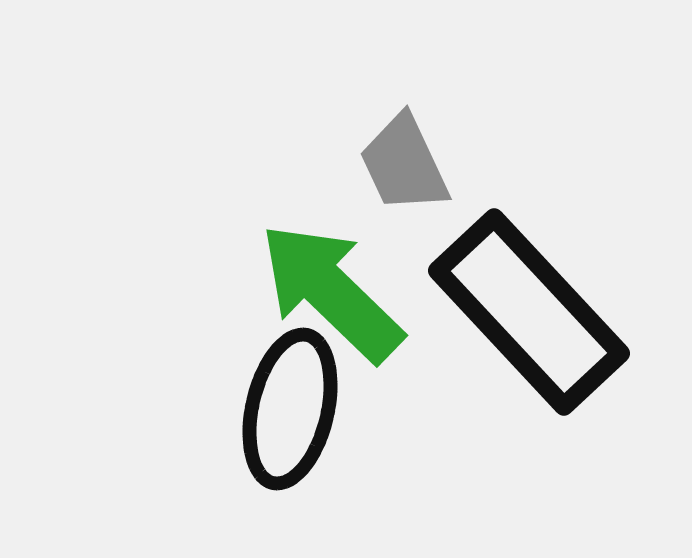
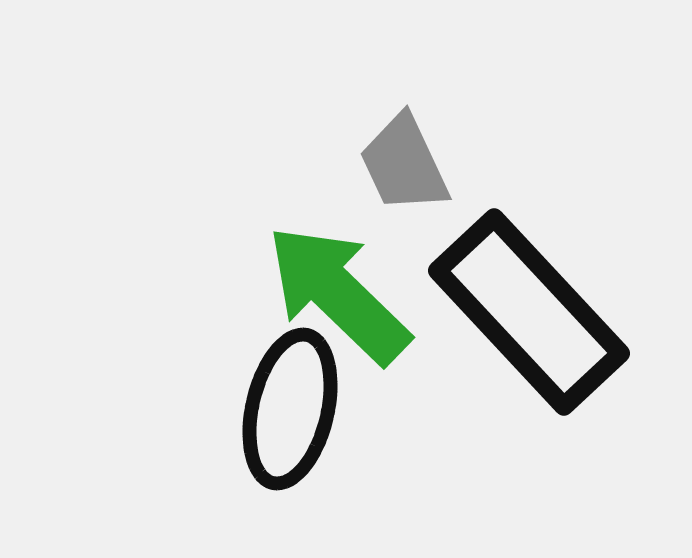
green arrow: moved 7 px right, 2 px down
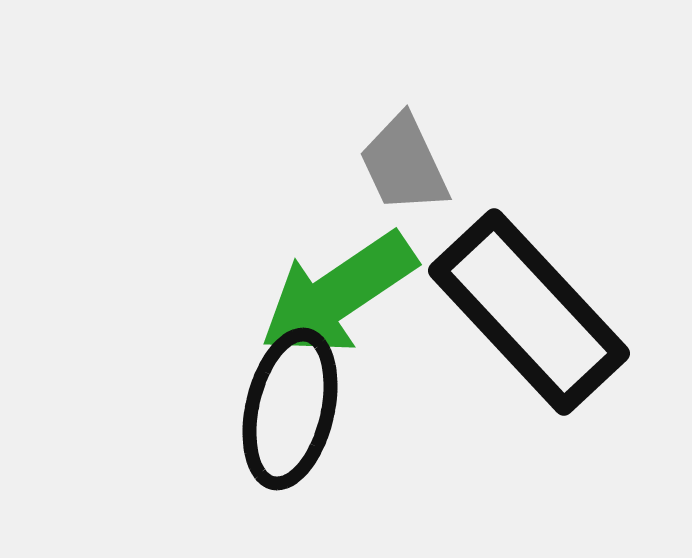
green arrow: rotated 78 degrees counterclockwise
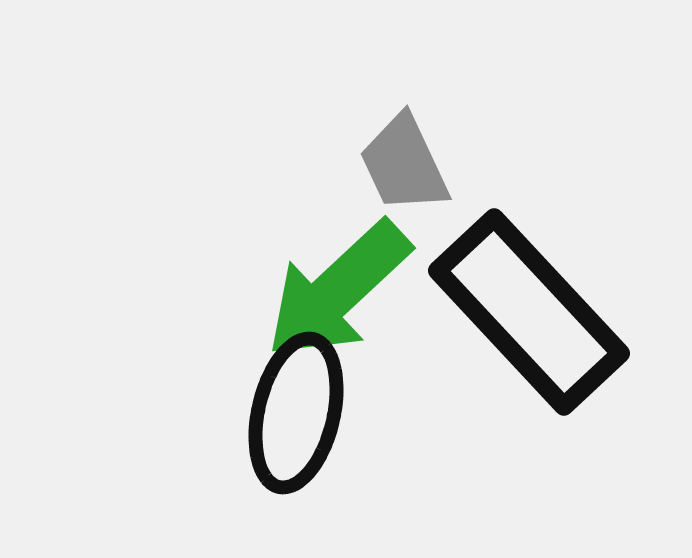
green arrow: moved 4 px up; rotated 9 degrees counterclockwise
black ellipse: moved 6 px right, 4 px down
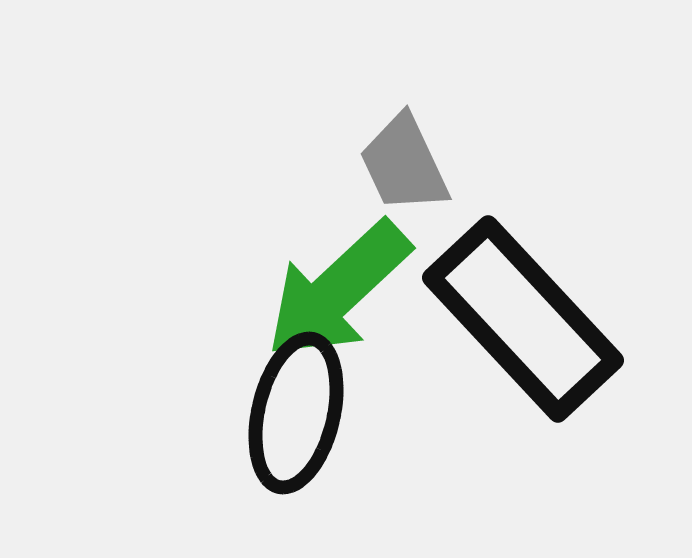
black rectangle: moved 6 px left, 7 px down
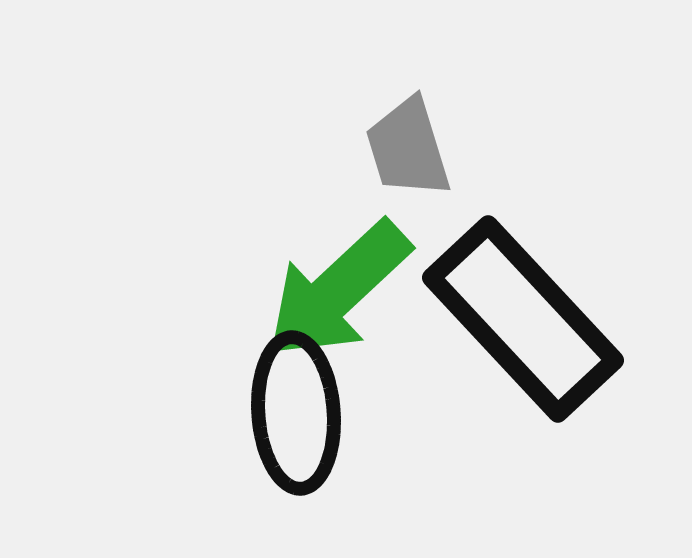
gray trapezoid: moved 4 px right, 16 px up; rotated 8 degrees clockwise
black ellipse: rotated 17 degrees counterclockwise
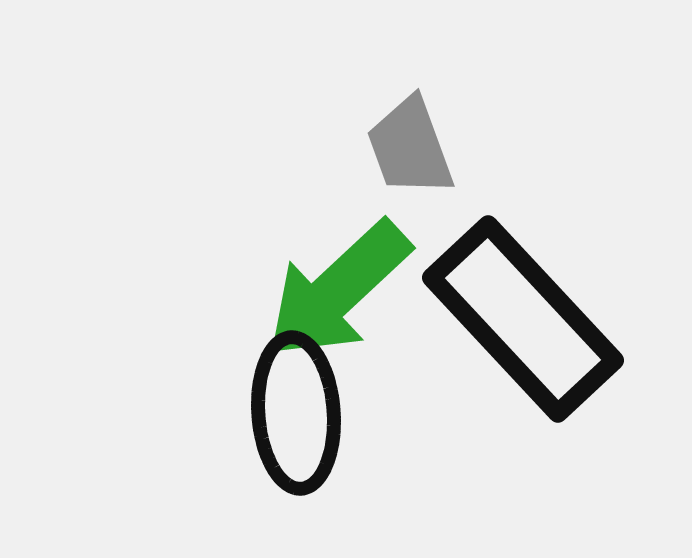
gray trapezoid: moved 2 px right, 1 px up; rotated 3 degrees counterclockwise
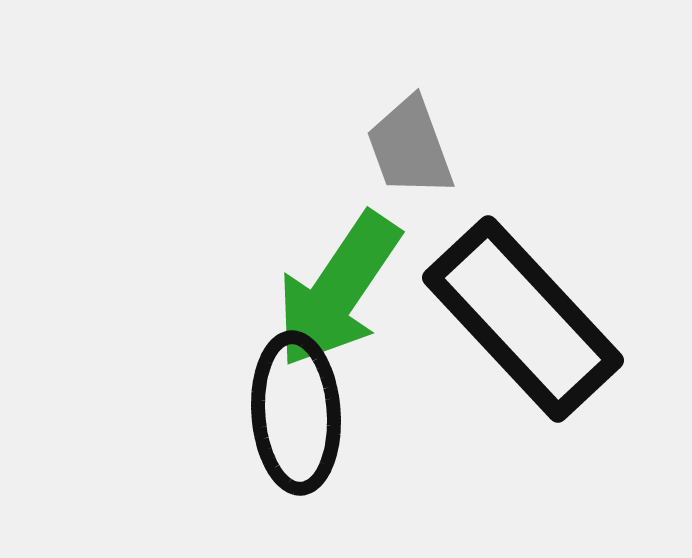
green arrow: rotated 13 degrees counterclockwise
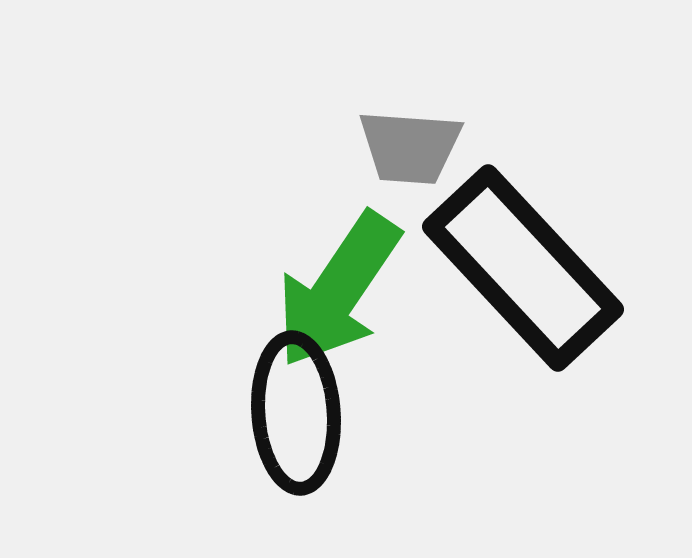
gray trapezoid: rotated 66 degrees counterclockwise
black rectangle: moved 51 px up
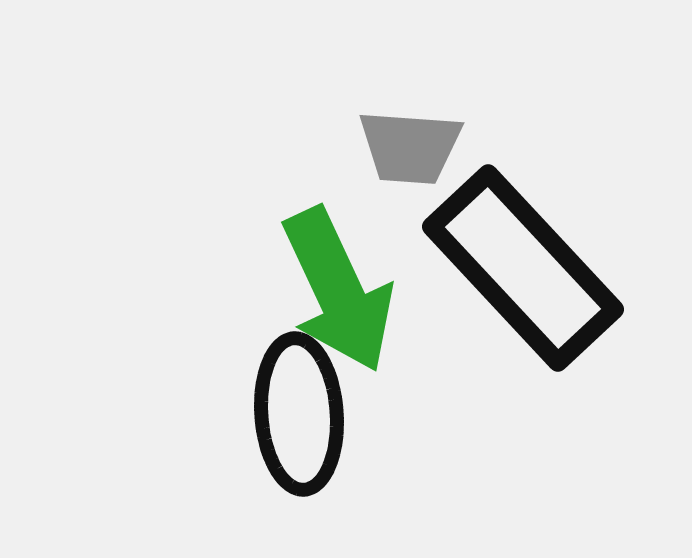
green arrow: rotated 59 degrees counterclockwise
black ellipse: moved 3 px right, 1 px down
